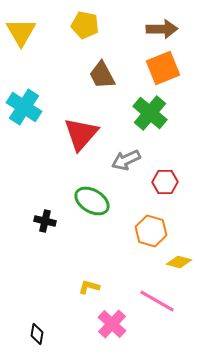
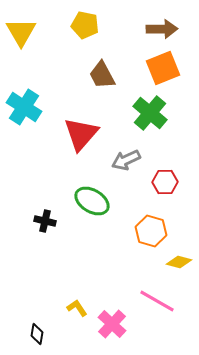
yellow L-shape: moved 12 px left, 21 px down; rotated 40 degrees clockwise
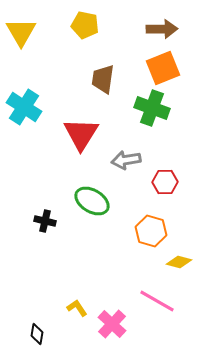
brown trapezoid: moved 1 px right, 4 px down; rotated 36 degrees clockwise
green cross: moved 2 px right, 5 px up; rotated 20 degrees counterclockwise
red triangle: rotated 9 degrees counterclockwise
gray arrow: rotated 16 degrees clockwise
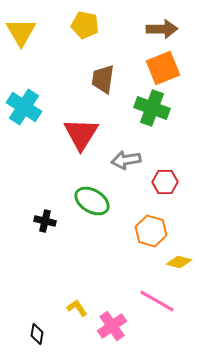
pink cross: moved 2 px down; rotated 12 degrees clockwise
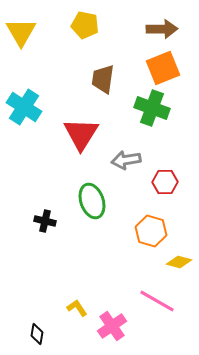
green ellipse: rotated 40 degrees clockwise
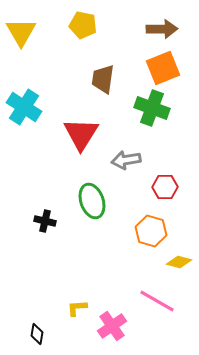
yellow pentagon: moved 2 px left
red hexagon: moved 5 px down
yellow L-shape: rotated 60 degrees counterclockwise
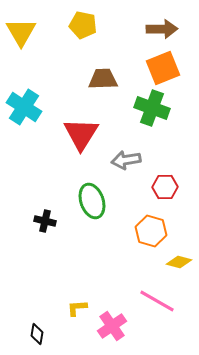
brown trapezoid: rotated 80 degrees clockwise
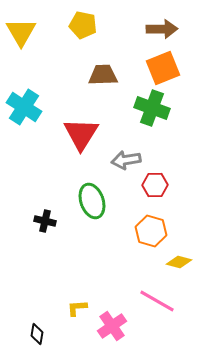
brown trapezoid: moved 4 px up
red hexagon: moved 10 px left, 2 px up
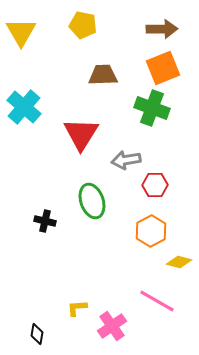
cyan cross: rotated 8 degrees clockwise
orange hexagon: rotated 16 degrees clockwise
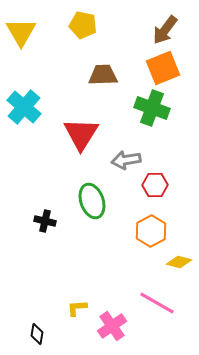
brown arrow: moved 3 px right, 1 px down; rotated 128 degrees clockwise
pink line: moved 2 px down
